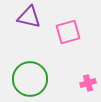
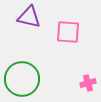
pink square: rotated 20 degrees clockwise
green circle: moved 8 px left
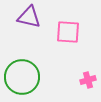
green circle: moved 2 px up
pink cross: moved 3 px up
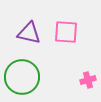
purple triangle: moved 16 px down
pink square: moved 2 px left
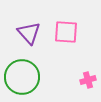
purple triangle: rotated 35 degrees clockwise
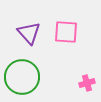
pink cross: moved 1 px left, 3 px down
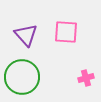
purple triangle: moved 3 px left, 2 px down
pink cross: moved 1 px left, 5 px up
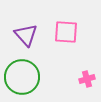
pink cross: moved 1 px right, 1 px down
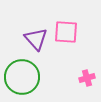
purple triangle: moved 10 px right, 4 px down
pink cross: moved 1 px up
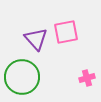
pink square: rotated 15 degrees counterclockwise
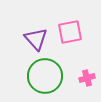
pink square: moved 4 px right
green circle: moved 23 px right, 1 px up
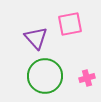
pink square: moved 8 px up
purple triangle: moved 1 px up
